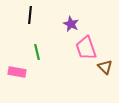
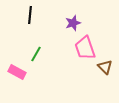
purple star: moved 2 px right, 1 px up; rotated 28 degrees clockwise
pink trapezoid: moved 1 px left
green line: moved 1 px left, 2 px down; rotated 42 degrees clockwise
pink rectangle: rotated 18 degrees clockwise
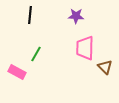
purple star: moved 3 px right, 7 px up; rotated 21 degrees clockwise
pink trapezoid: rotated 20 degrees clockwise
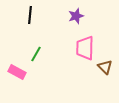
purple star: rotated 21 degrees counterclockwise
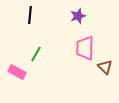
purple star: moved 2 px right
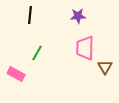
purple star: rotated 14 degrees clockwise
green line: moved 1 px right, 1 px up
brown triangle: rotated 14 degrees clockwise
pink rectangle: moved 1 px left, 2 px down
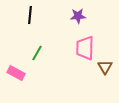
pink rectangle: moved 1 px up
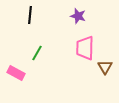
purple star: rotated 21 degrees clockwise
